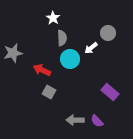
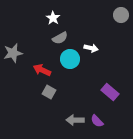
gray circle: moved 13 px right, 18 px up
gray semicircle: moved 2 px left; rotated 63 degrees clockwise
white arrow: rotated 128 degrees counterclockwise
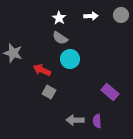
white star: moved 6 px right
gray semicircle: rotated 63 degrees clockwise
white arrow: moved 32 px up; rotated 16 degrees counterclockwise
gray star: rotated 30 degrees clockwise
purple semicircle: rotated 40 degrees clockwise
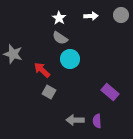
gray star: moved 1 px down
red arrow: rotated 18 degrees clockwise
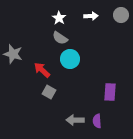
purple rectangle: rotated 54 degrees clockwise
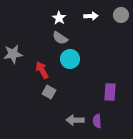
gray star: rotated 24 degrees counterclockwise
red arrow: rotated 18 degrees clockwise
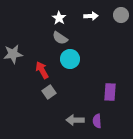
gray square: rotated 24 degrees clockwise
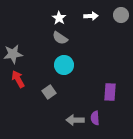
cyan circle: moved 6 px left, 6 px down
red arrow: moved 24 px left, 9 px down
purple semicircle: moved 2 px left, 3 px up
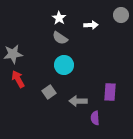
white arrow: moved 9 px down
gray arrow: moved 3 px right, 19 px up
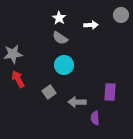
gray arrow: moved 1 px left, 1 px down
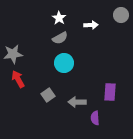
gray semicircle: rotated 63 degrees counterclockwise
cyan circle: moved 2 px up
gray square: moved 1 px left, 3 px down
